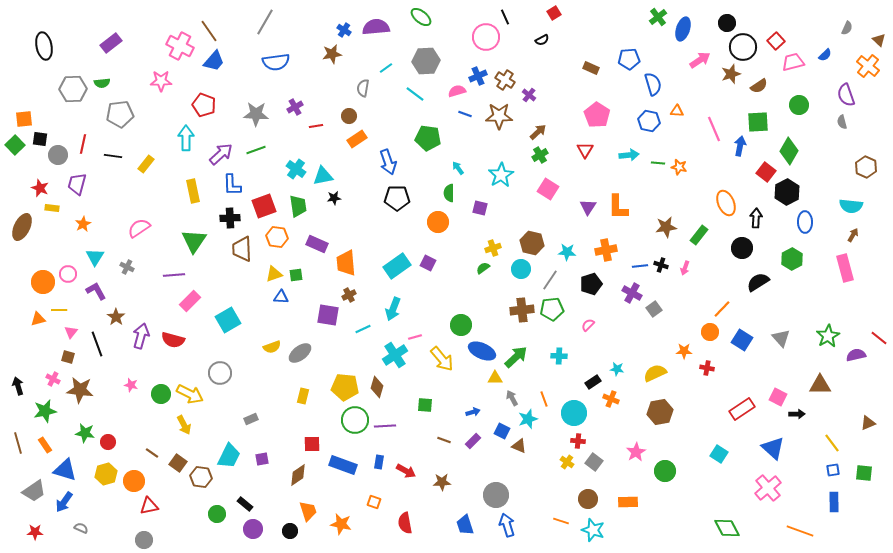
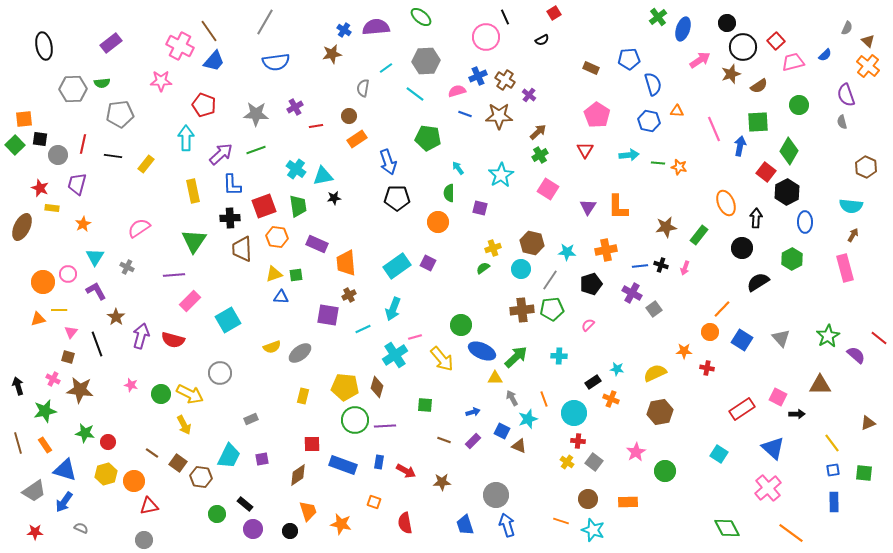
brown triangle at (879, 40): moved 11 px left, 1 px down
purple semicircle at (856, 355): rotated 54 degrees clockwise
orange line at (800, 531): moved 9 px left, 2 px down; rotated 16 degrees clockwise
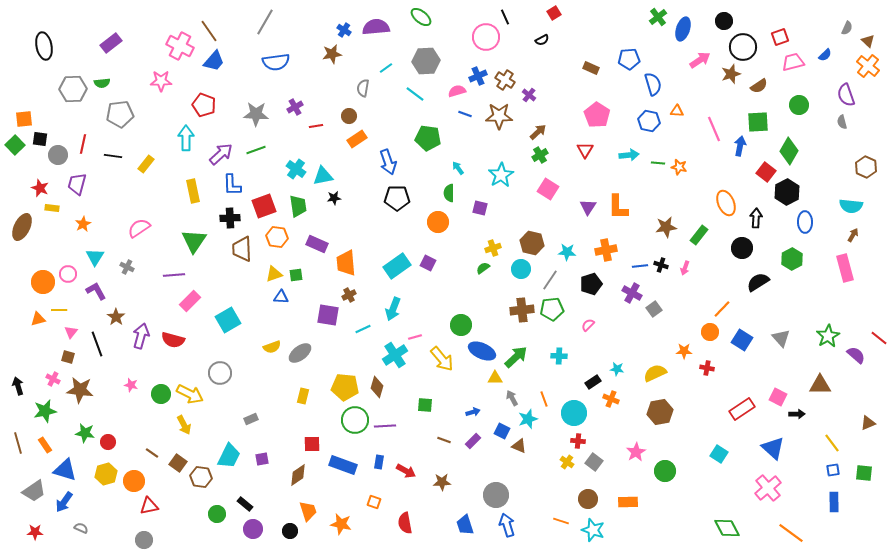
black circle at (727, 23): moved 3 px left, 2 px up
red square at (776, 41): moved 4 px right, 4 px up; rotated 24 degrees clockwise
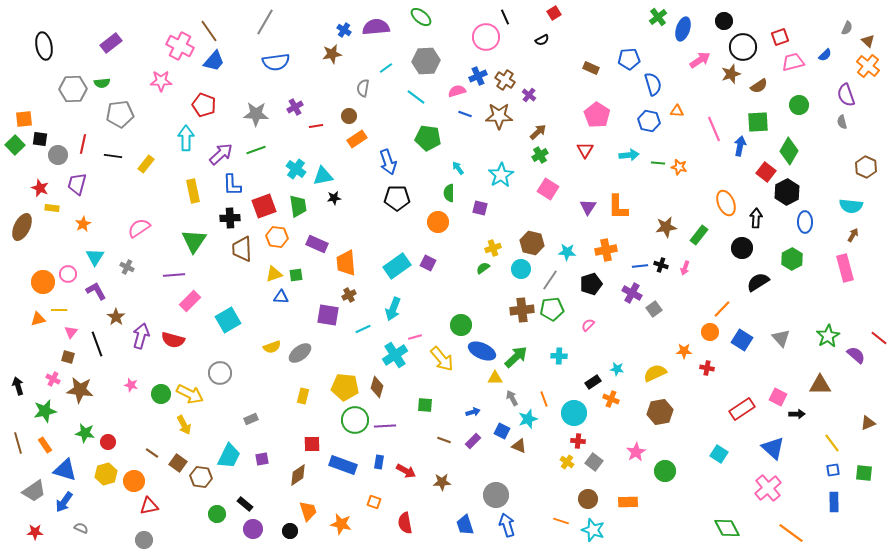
cyan line at (415, 94): moved 1 px right, 3 px down
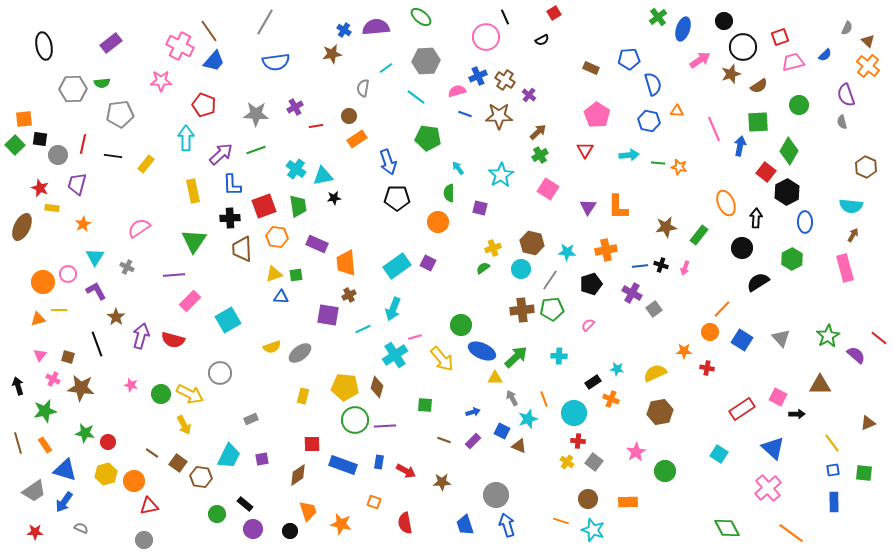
pink triangle at (71, 332): moved 31 px left, 23 px down
brown star at (80, 390): moved 1 px right, 2 px up
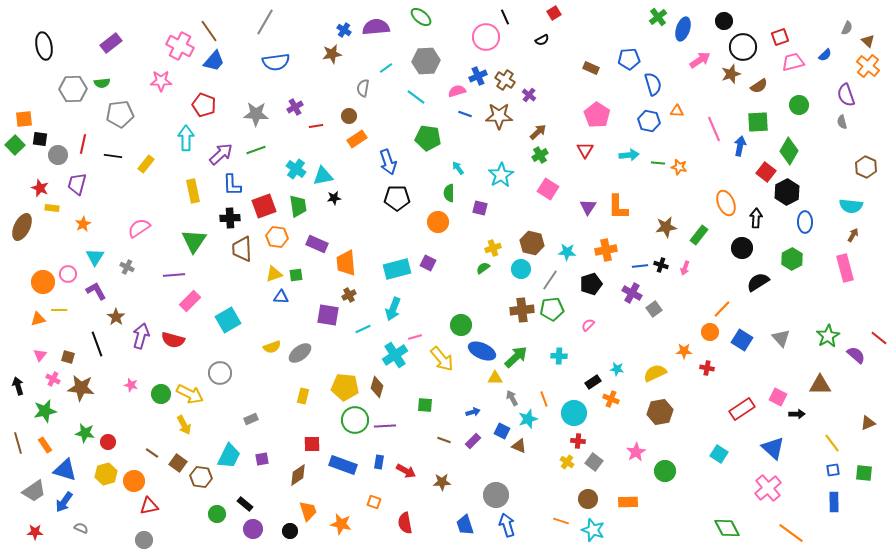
cyan rectangle at (397, 266): moved 3 px down; rotated 20 degrees clockwise
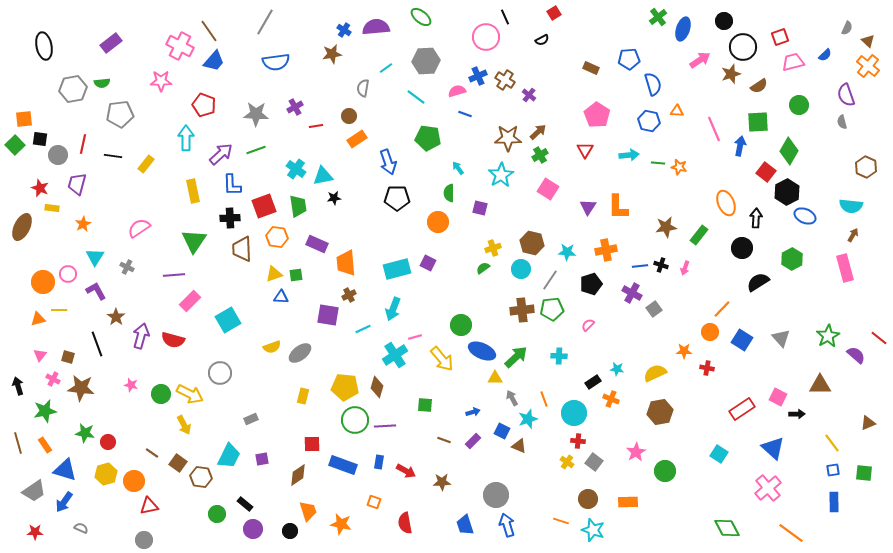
gray hexagon at (73, 89): rotated 8 degrees counterclockwise
brown star at (499, 116): moved 9 px right, 22 px down
blue ellipse at (805, 222): moved 6 px up; rotated 65 degrees counterclockwise
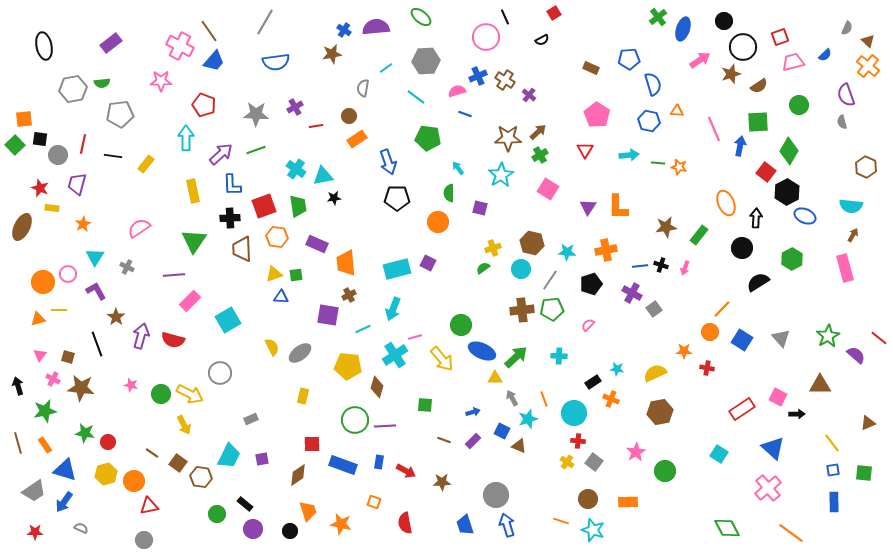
yellow semicircle at (272, 347): rotated 96 degrees counterclockwise
yellow pentagon at (345, 387): moved 3 px right, 21 px up
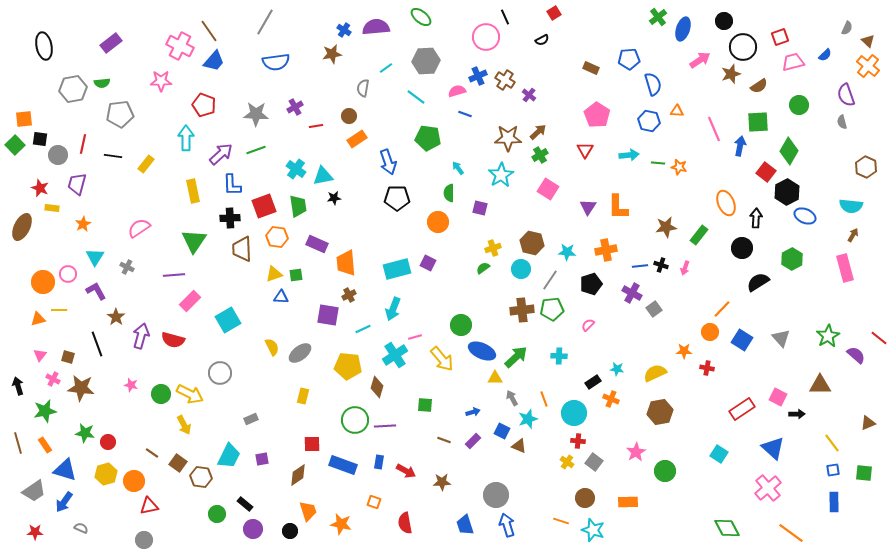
brown circle at (588, 499): moved 3 px left, 1 px up
